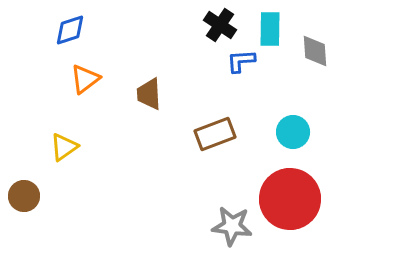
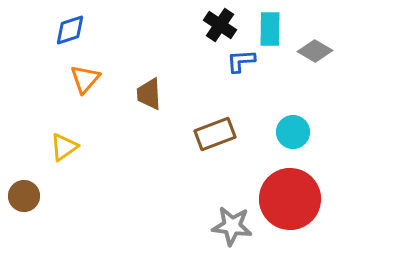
gray diamond: rotated 56 degrees counterclockwise
orange triangle: rotated 12 degrees counterclockwise
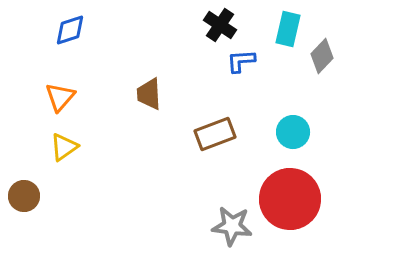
cyan rectangle: moved 18 px right; rotated 12 degrees clockwise
gray diamond: moved 7 px right, 5 px down; rotated 76 degrees counterclockwise
orange triangle: moved 25 px left, 18 px down
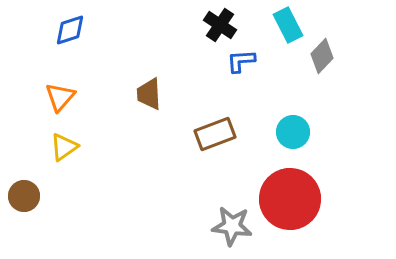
cyan rectangle: moved 4 px up; rotated 40 degrees counterclockwise
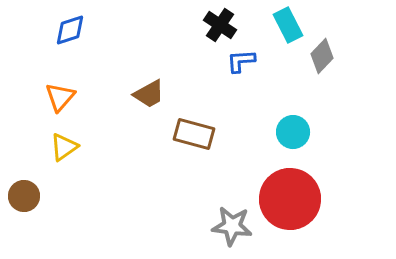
brown trapezoid: rotated 116 degrees counterclockwise
brown rectangle: moved 21 px left; rotated 36 degrees clockwise
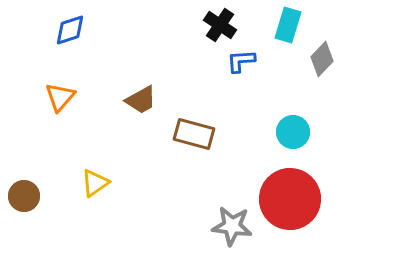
cyan rectangle: rotated 44 degrees clockwise
gray diamond: moved 3 px down
brown trapezoid: moved 8 px left, 6 px down
yellow triangle: moved 31 px right, 36 px down
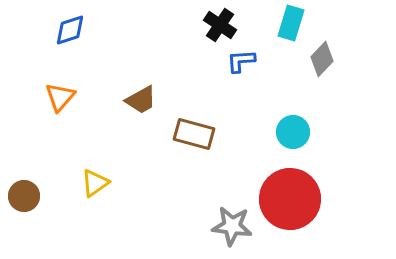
cyan rectangle: moved 3 px right, 2 px up
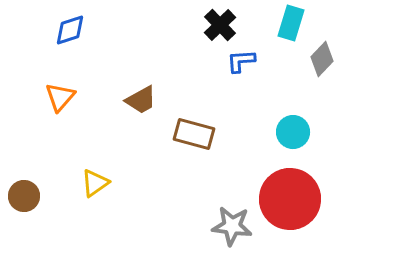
black cross: rotated 12 degrees clockwise
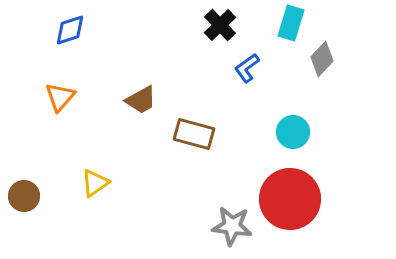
blue L-shape: moved 6 px right, 7 px down; rotated 32 degrees counterclockwise
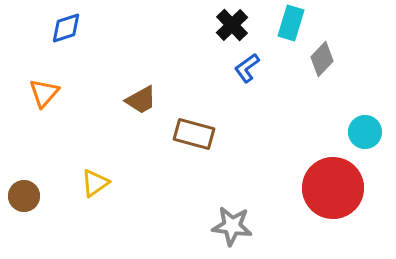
black cross: moved 12 px right
blue diamond: moved 4 px left, 2 px up
orange triangle: moved 16 px left, 4 px up
cyan circle: moved 72 px right
red circle: moved 43 px right, 11 px up
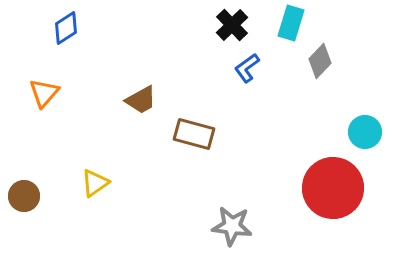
blue diamond: rotated 16 degrees counterclockwise
gray diamond: moved 2 px left, 2 px down
